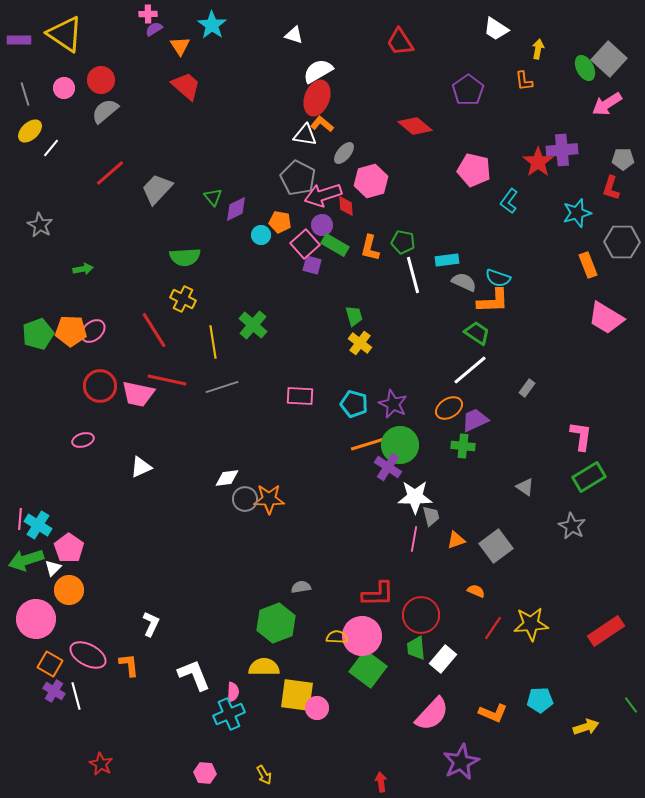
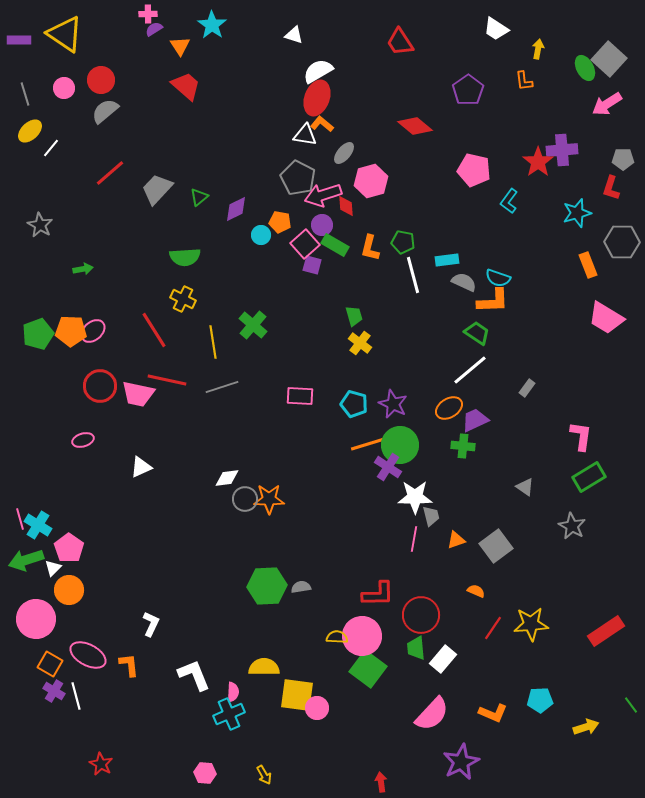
green triangle at (213, 197): moved 14 px left; rotated 30 degrees clockwise
pink line at (20, 519): rotated 20 degrees counterclockwise
green hexagon at (276, 623): moved 9 px left, 37 px up; rotated 18 degrees clockwise
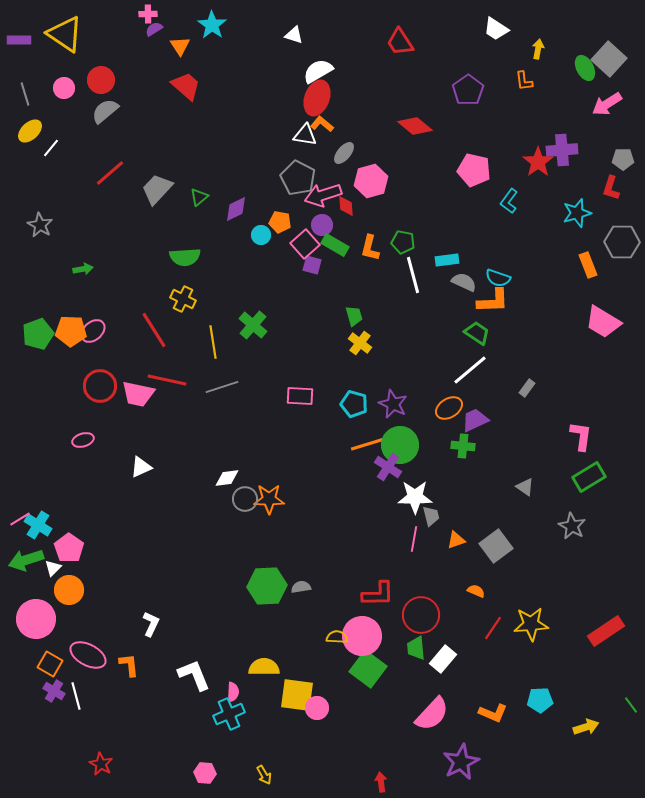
pink trapezoid at (606, 318): moved 3 px left, 4 px down
pink line at (20, 519): rotated 75 degrees clockwise
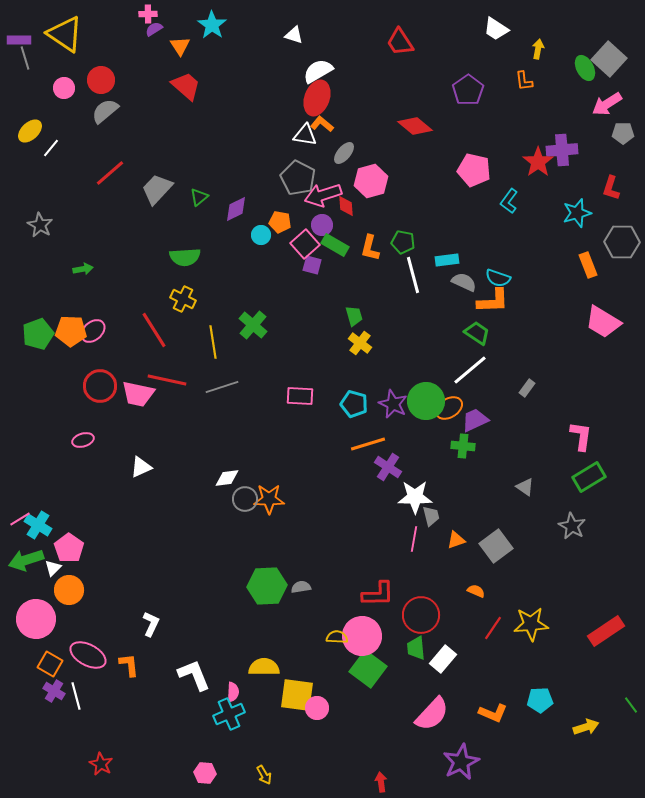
gray line at (25, 94): moved 36 px up
gray pentagon at (623, 159): moved 26 px up
green circle at (400, 445): moved 26 px right, 44 px up
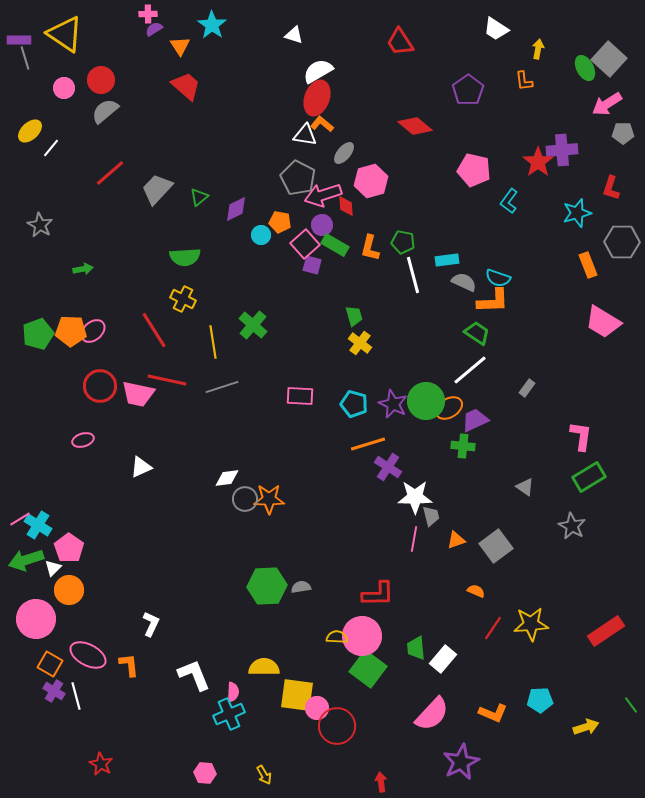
red circle at (421, 615): moved 84 px left, 111 px down
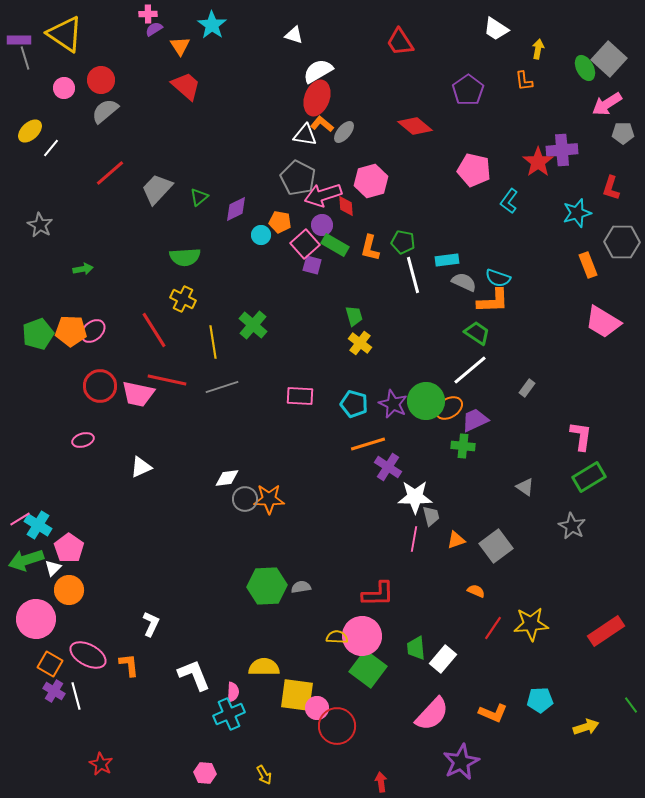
gray ellipse at (344, 153): moved 21 px up
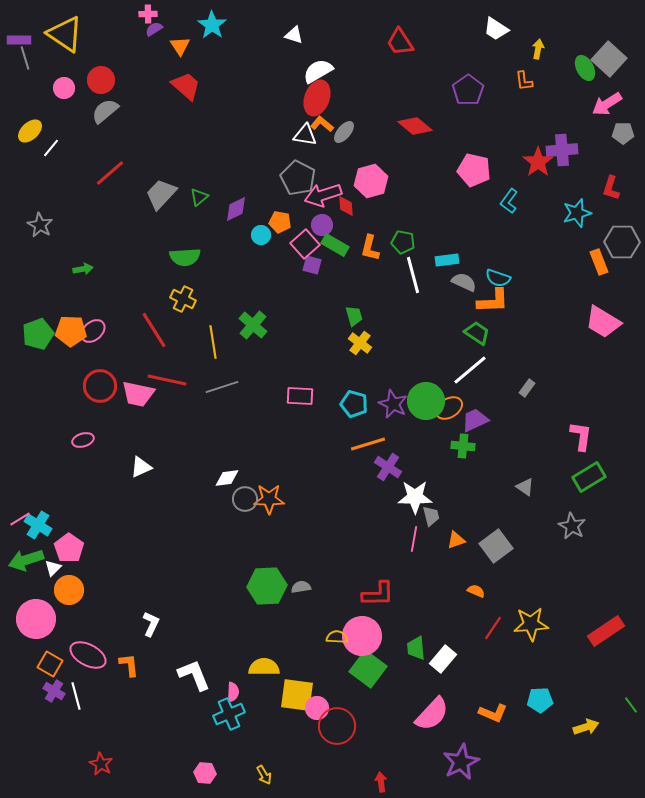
gray trapezoid at (157, 189): moved 4 px right, 5 px down
orange rectangle at (588, 265): moved 11 px right, 3 px up
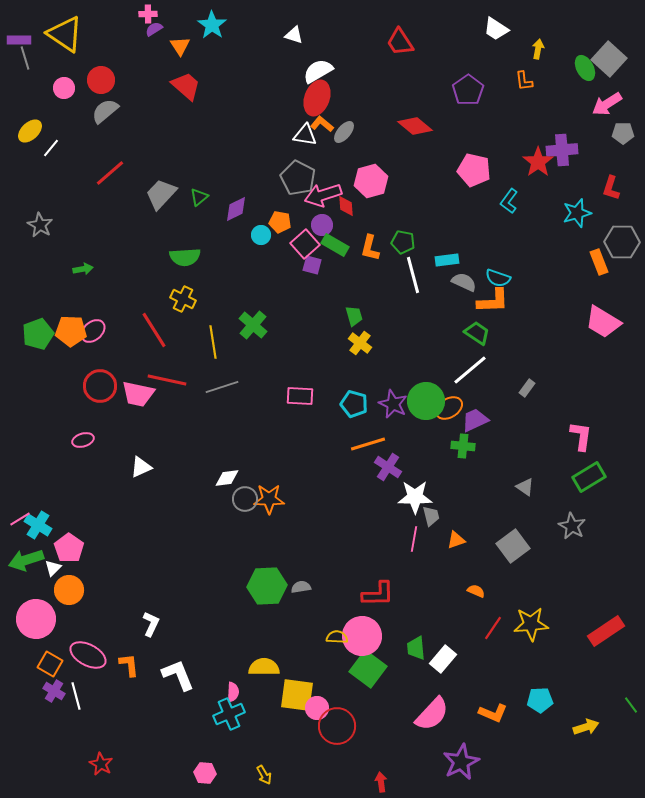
gray square at (496, 546): moved 17 px right
white L-shape at (194, 675): moved 16 px left
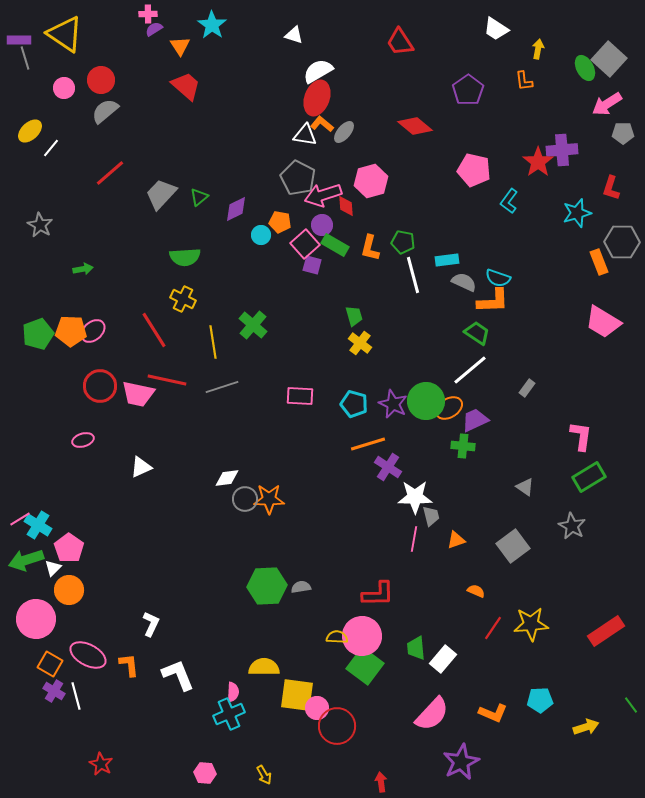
green square at (368, 669): moved 3 px left, 3 px up
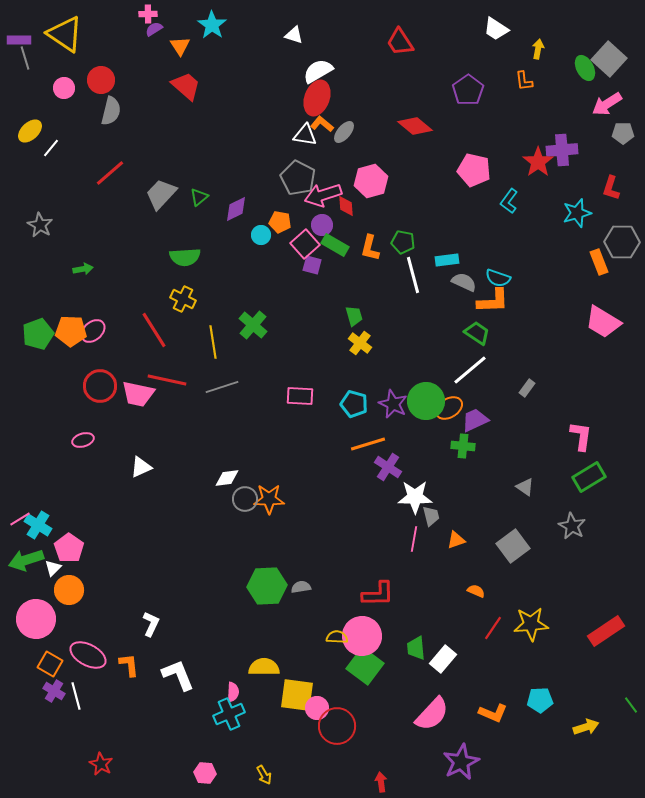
gray semicircle at (105, 111): moved 6 px right; rotated 144 degrees clockwise
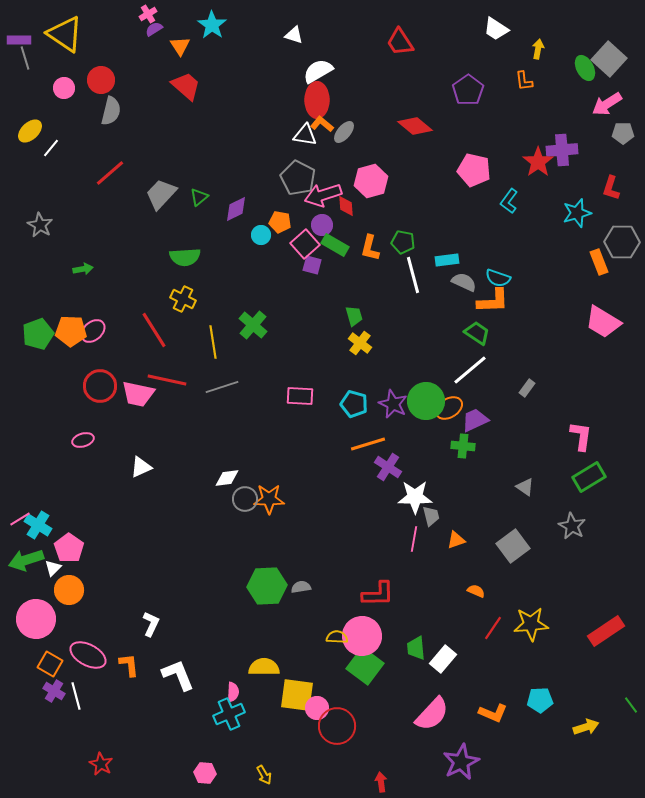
pink cross at (148, 14): rotated 30 degrees counterclockwise
red ellipse at (317, 98): moved 2 px down; rotated 20 degrees counterclockwise
